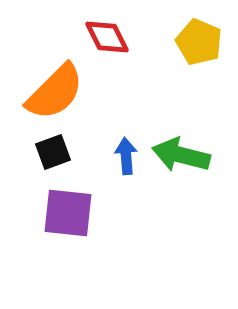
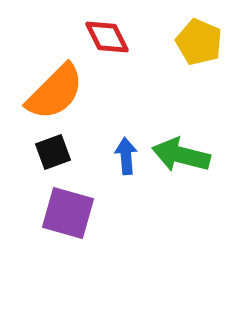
purple square: rotated 10 degrees clockwise
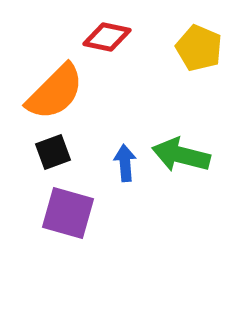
red diamond: rotated 51 degrees counterclockwise
yellow pentagon: moved 6 px down
blue arrow: moved 1 px left, 7 px down
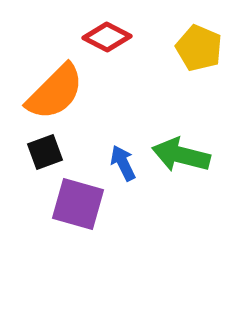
red diamond: rotated 15 degrees clockwise
black square: moved 8 px left
blue arrow: moved 2 px left; rotated 21 degrees counterclockwise
purple square: moved 10 px right, 9 px up
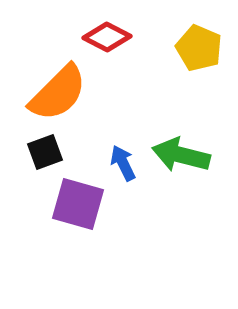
orange semicircle: moved 3 px right, 1 px down
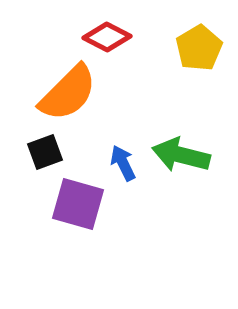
yellow pentagon: rotated 18 degrees clockwise
orange semicircle: moved 10 px right
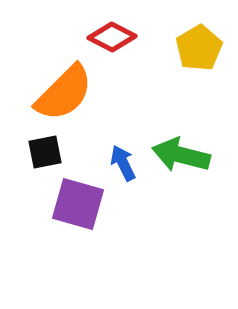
red diamond: moved 5 px right
orange semicircle: moved 4 px left
black square: rotated 9 degrees clockwise
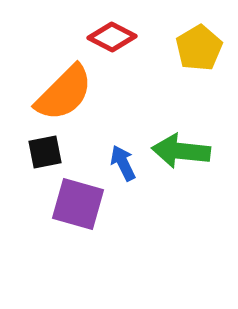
green arrow: moved 4 px up; rotated 8 degrees counterclockwise
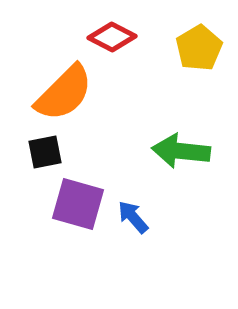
blue arrow: moved 10 px right, 54 px down; rotated 15 degrees counterclockwise
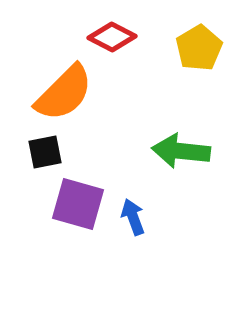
blue arrow: rotated 21 degrees clockwise
